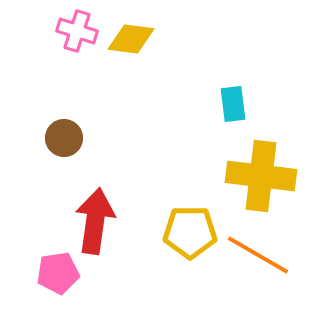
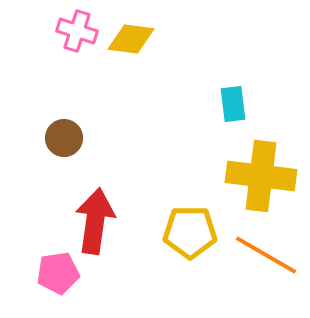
orange line: moved 8 px right
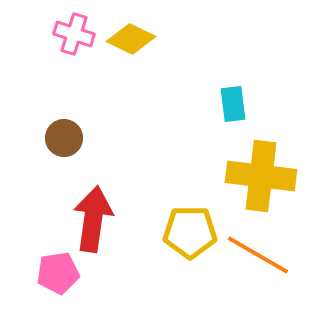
pink cross: moved 3 px left, 3 px down
yellow diamond: rotated 18 degrees clockwise
red arrow: moved 2 px left, 2 px up
orange line: moved 8 px left
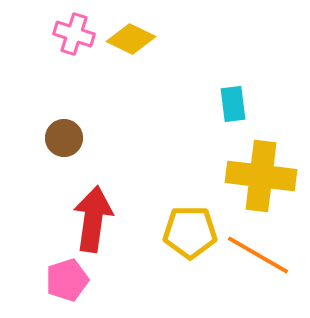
pink pentagon: moved 9 px right, 7 px down; rotated 9 degrees counterclockwise
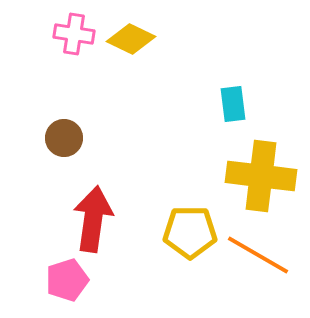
pink cross: rotated 9 degrees counterclockwise
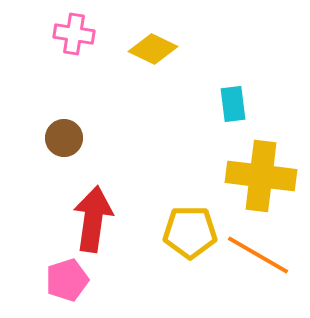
yellow diamond: moved 22 px right, 10 px down
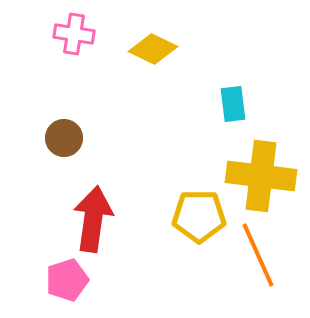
yellow pentagon: moved 9 px right, 16 px up
orange line: rotated 36 degrees clockwise
